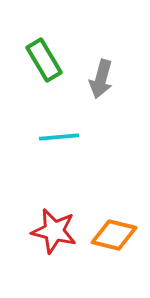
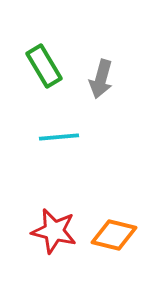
green rectangle: moved 6 px down
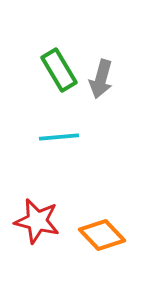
green rectangle: moved 15 px right, 4 px down
red star: moved 17 px left, 10 px up
orange diamond: moved 12 px left; rotated 33 degrees clockwise
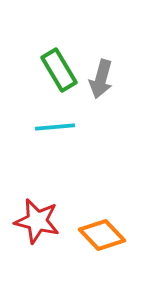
cyan line: moved 4 px left, 10 px up
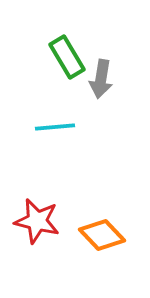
green rectangle: moved 8 px right, 13 px up
gray arrow: rotated 6 degrees counterclockwise
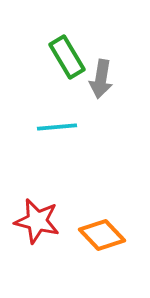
cyan line: moved 2 px right
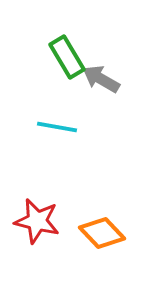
gray arrow: rotated 111 degrees clockwise
cyan line: rotated 15 degrees clockwise
orange diamond: moved 2 px up
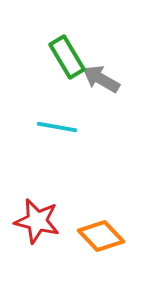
orange diamond: moved 1 px left, 3 px down
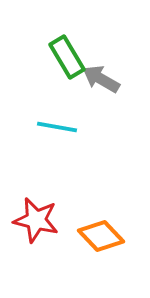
red star: moved 1 px left, 1 px up
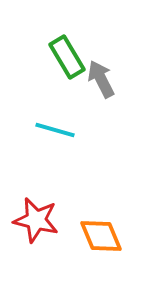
gray arrow: rotated 33 degrees clockwise
cyan line: moved 2 px left, 3 px down; rotated 6 degrees clockwise
orange diamond: rotated 21 degrees clockwise
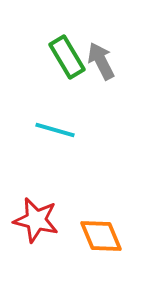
gray arrow: moved 18 px up
